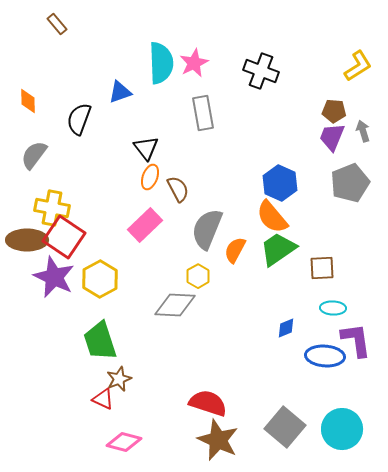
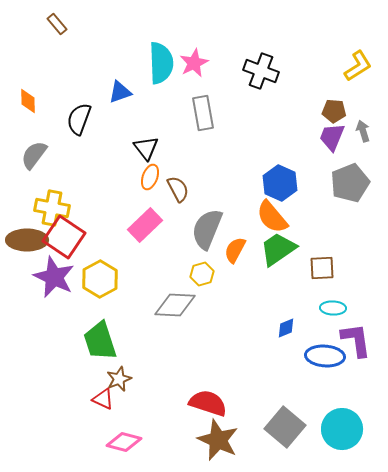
yellow hexagon at (198, 276): moved 4 px right, 2 px up; rotated 15 degrees clockwise
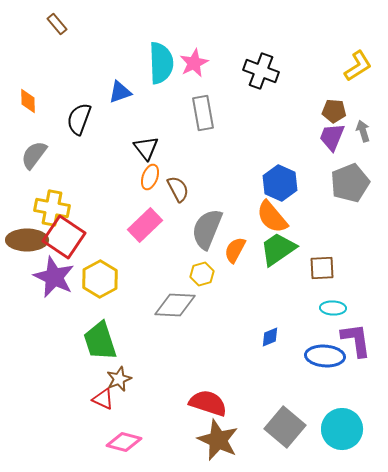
blue diamond at (286, 328): moved 16 px left, 9 px down
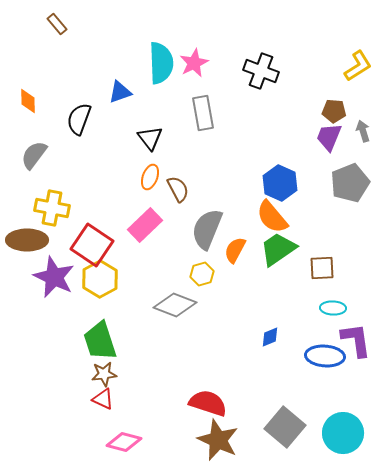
purple trapezoid at (332, 137): moved 3 px left
black triangle at (146, 148): moved 4 px right, 10 px up
red square at (64, 237): moved 28 px right, 8 px down
gray diamond at (175, 305): rotated 18 degrees clockwise
brown star at (119, 379): moved 15 px left, 5 px up; rotated 15 degrees clockwise
cyan circle at (342, 429): moved 1 px right, 4 px down
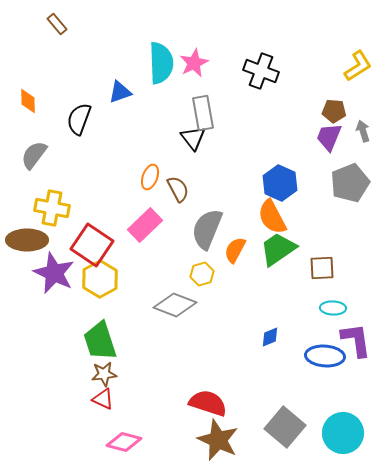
black triangle at (150, 138): moved 43 px right
orange semicircle at (272, 217): rotated 12 degrees clockwise
purple star at (54, 277): moved 4 px up
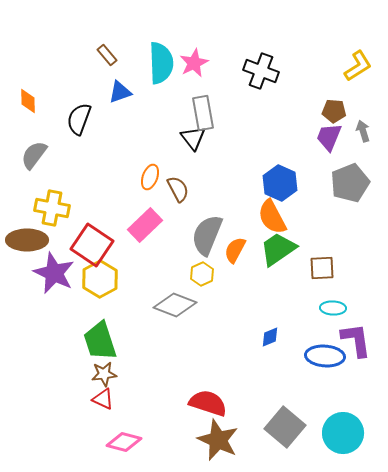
brown rectangle at (57, 24): moved 50 px right, 31 px down
gray semicircle at (207, 229): moved 6 px down
yellow hexagon at (202, 274): rotated 10 degrees counterclockwise
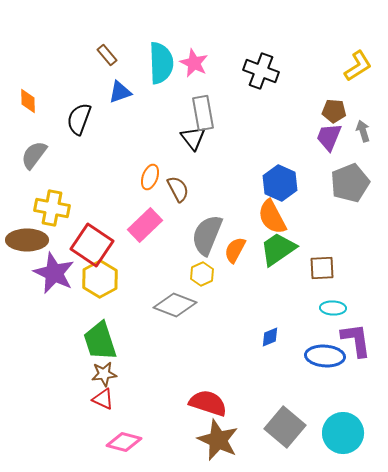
pink star at (194, 63): rotated 20 degrees counterclockwise
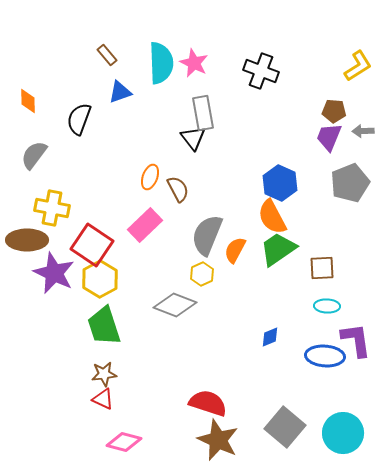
gray arrow at (363, 131): rotated 75 degrees counterclockwise
cyan ellipse at (333, 308): moved 6 px left, 2 px up
green trapezoid at (100, 341): moved 4 px right, 15 px up
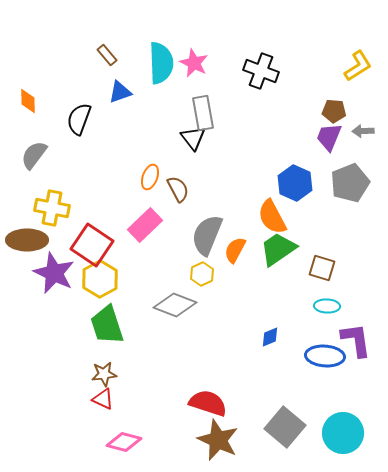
blue hexagon at (280, 183): moved 15 px right
brown square at (322, 268): rotated 20 degrees clockwise
green trapezoid at (104, 326): moved 3 px right, 1 px up
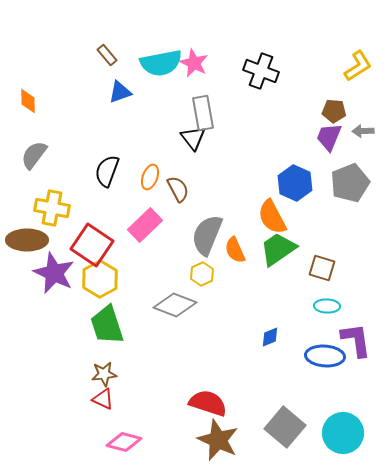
cyan semicircle at (161, 63): rotated 81 degrees clockwise
black semicircle at (79, 119): moved 28 px right, 52 px down
orange semicircle at (235, 250): rotated 52 degrees counterclockwise
